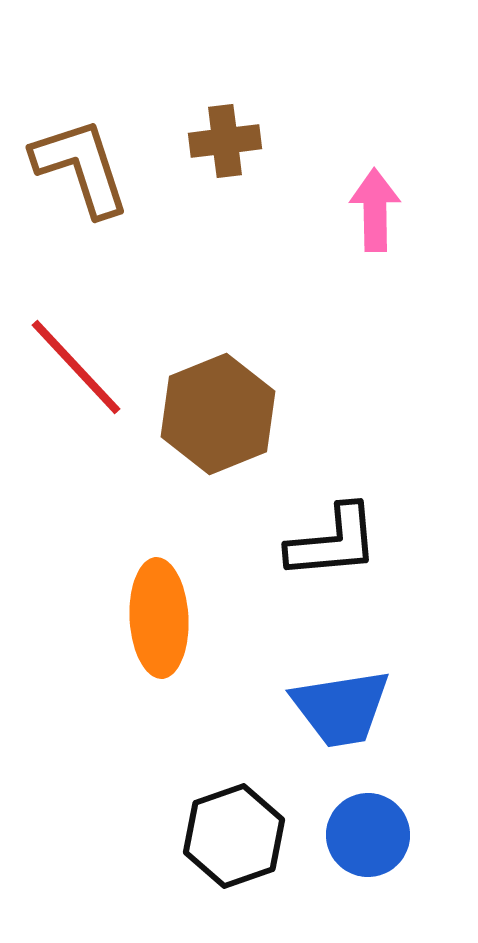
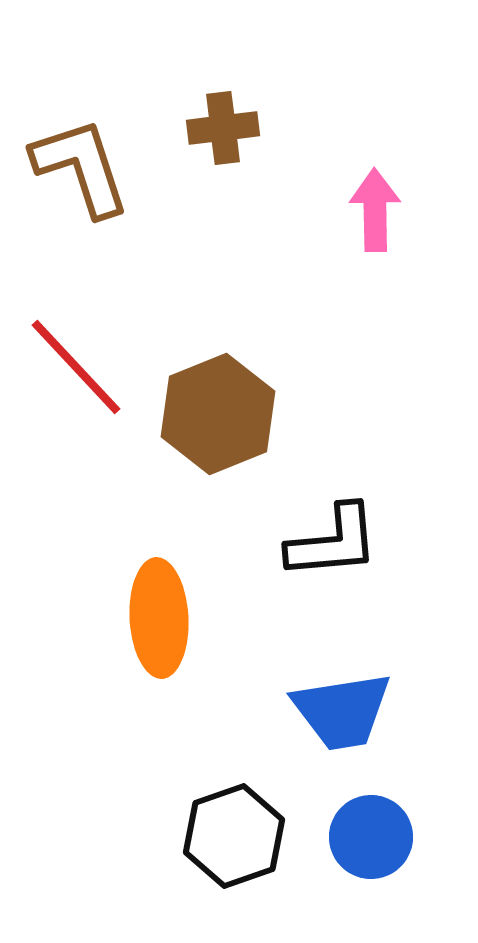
brown cross: moved 2 px left, 13 px up
blue trapezoid: moved 1 px right, 3 px down
blue circle: moved 3 px right, 2 px down
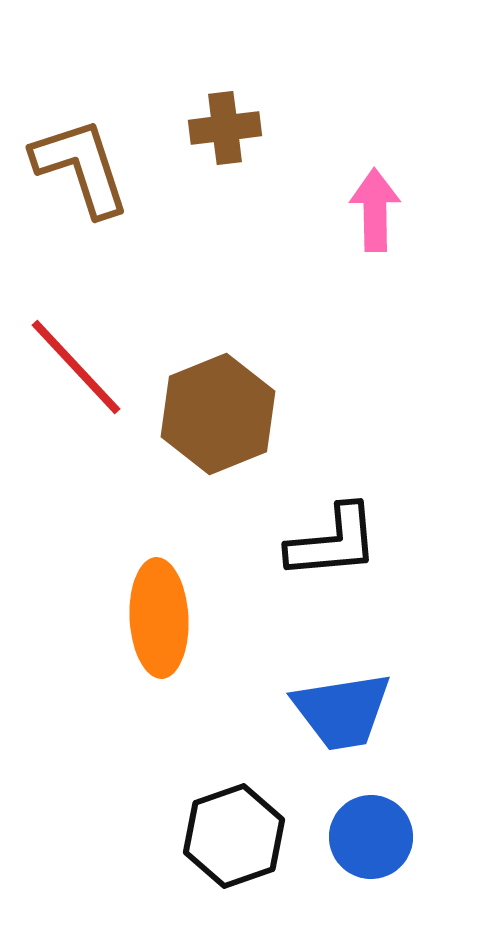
brown cross: moved 2 px right
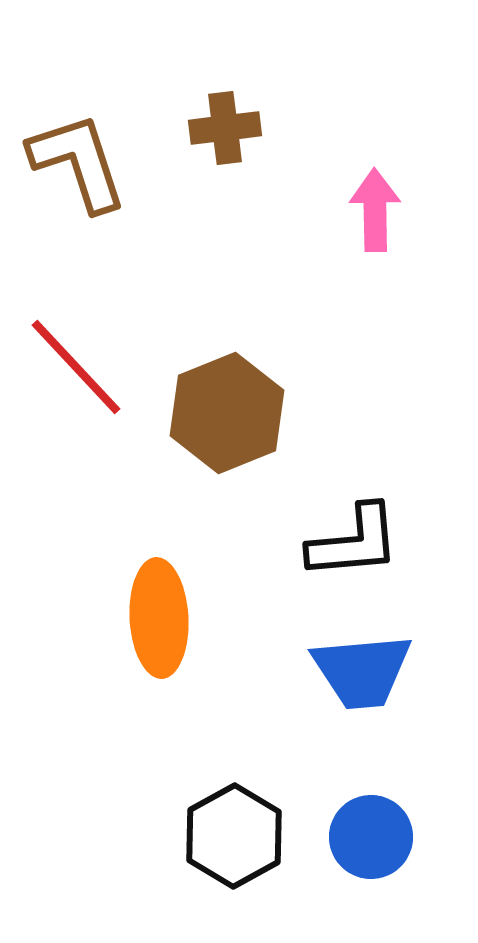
brown L-shape: moved 3 px left, 5 px up
brown hexagon: moved 9 px right, 1 px up
black L-shape: moved 21 px right
blue trapezoid: moved 20 px right, 40 px up; rotated 4 degrees clockwise
black hexagon: rotated 10 degrees counterclockwise
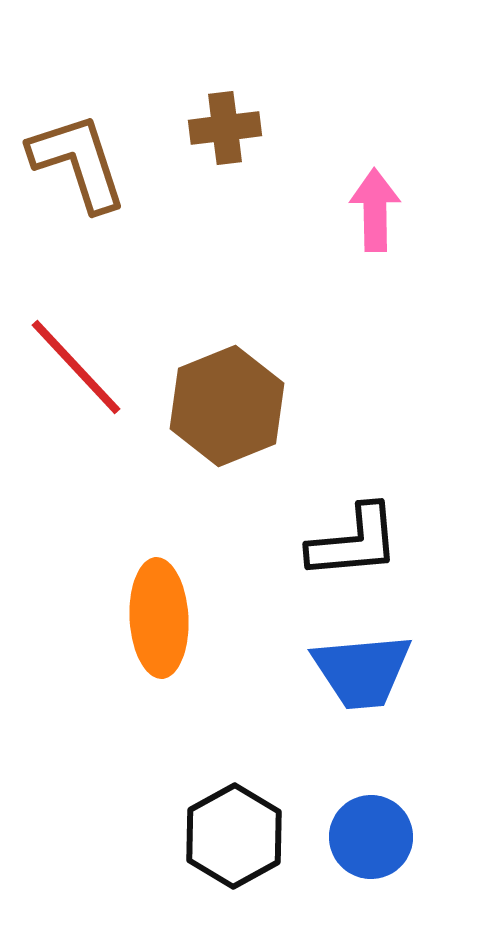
brown hexagon: moved 7 px up
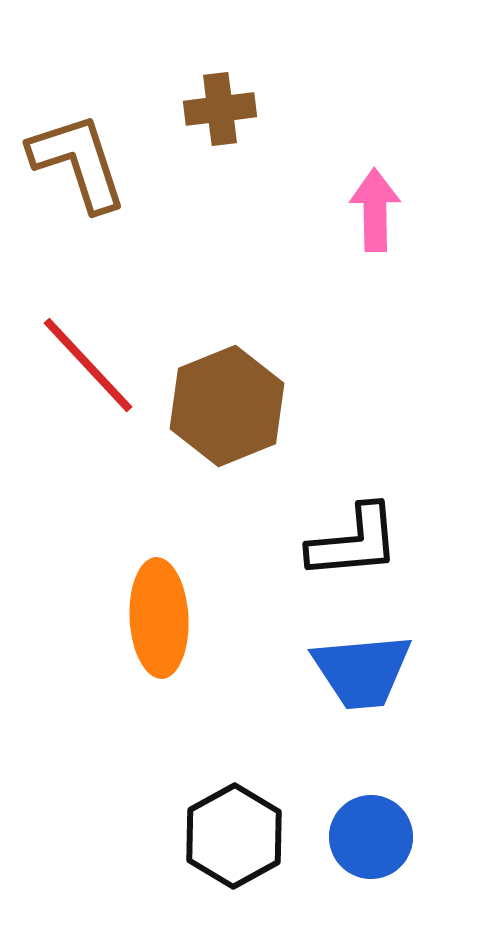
brown cross: moved 5 px left, 19 px up
red line: moved 12 px right, 2 px up
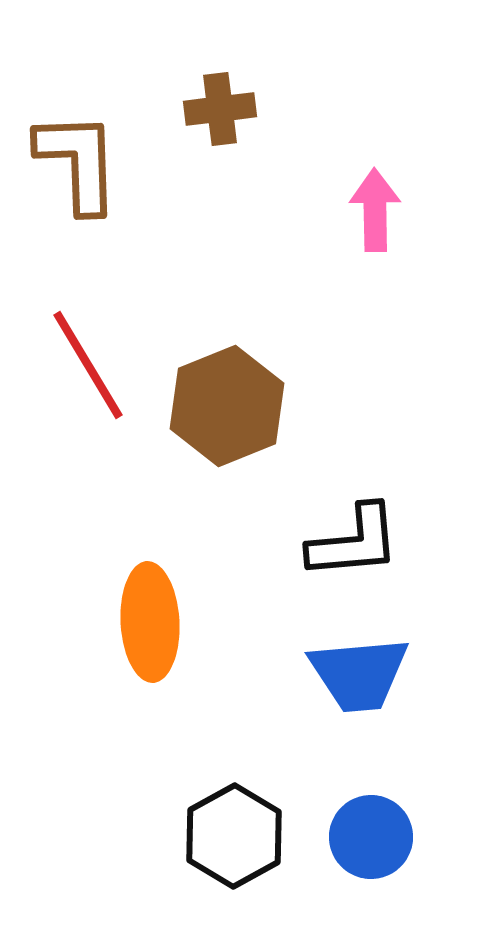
brown L-shape: rotated 16 degrees clockwise
red line: rotated 12 degrees clockwise
orange ellipse: moved 9 px left, 4 px down
blue trapezoid: moved 3 px left, 3 px down
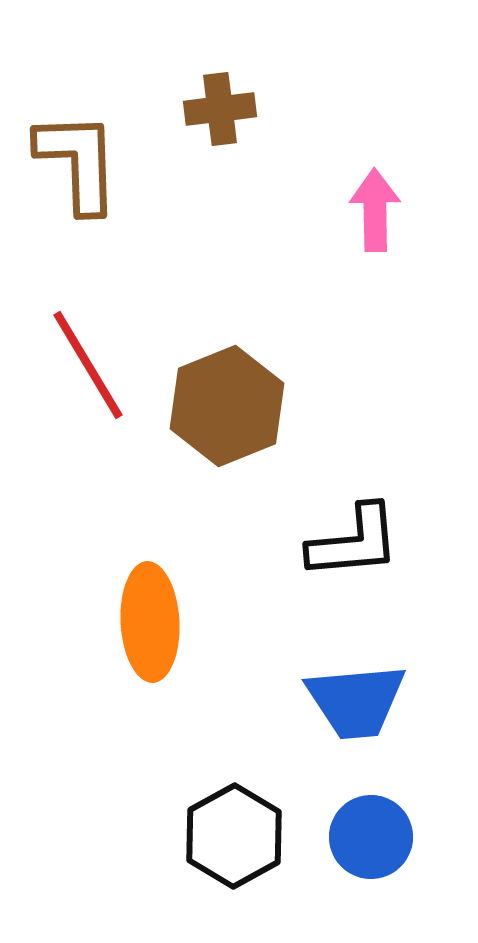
blue trapezoid: moved 3 px left, 27 px down
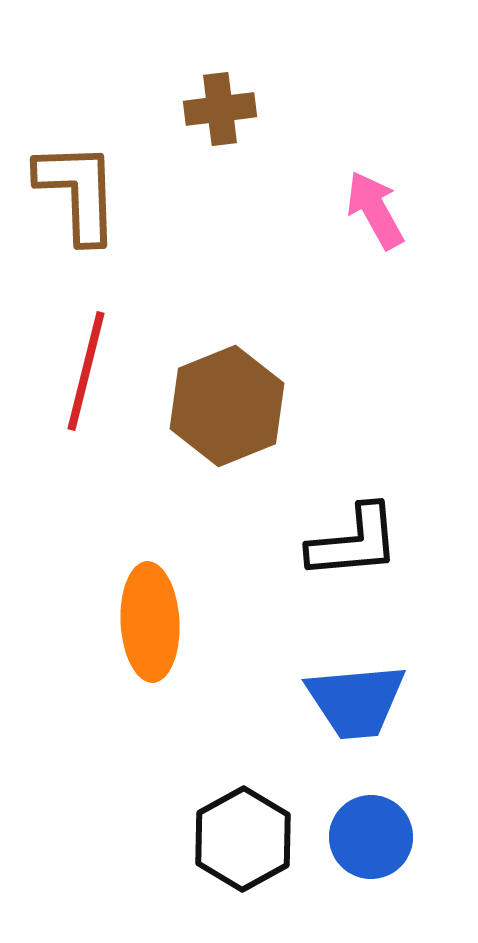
brown L-shape: moved 30 px down
pink arrow: rotated 28 degrees counterclockwise
red line: moved 2 px left, 6 px down; rotated 45 degrees clockwise
black hexagon: moved 9 px right, 3 px down
